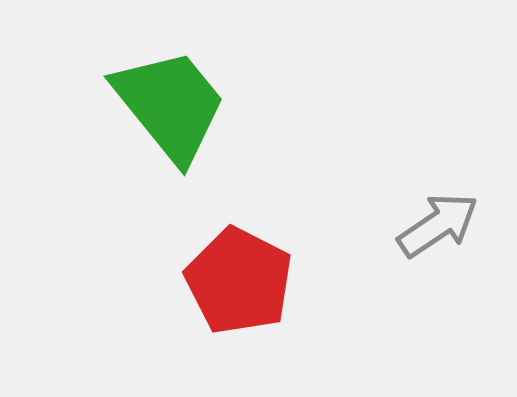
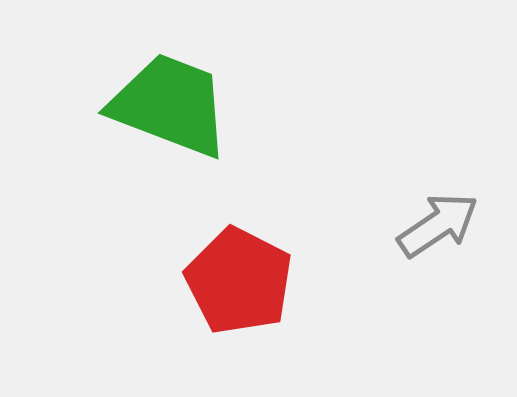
green trapezoid: rotated 30 degrees counterclockwise
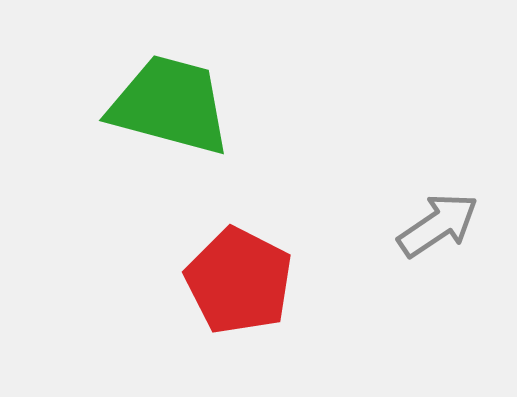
green trapezoid: rotated 6 degrees counterclockwise
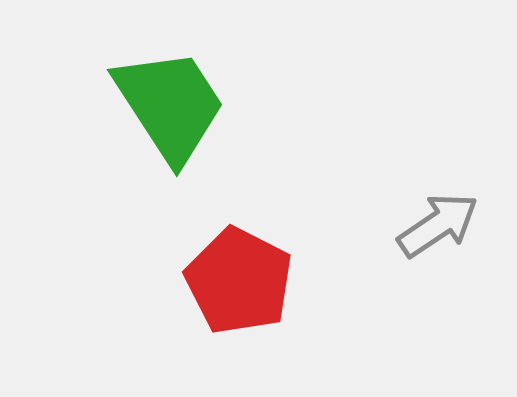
green trapezoid: rotated 42 degrees clockwise
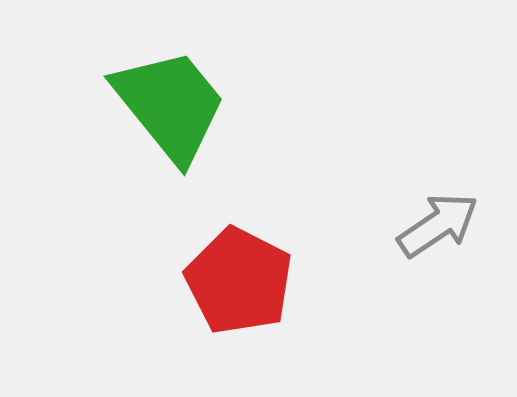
green trapezoid: rotated 6 degrees counterclockwise
